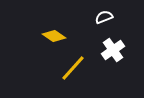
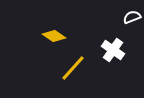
white semicircle: moved 28 px right
white cross: rotated 20 degrees counterclockwise
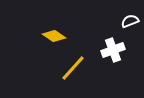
white semicircle: moved 2 px left, 4 px down
white cross: rotated 35 degrees clockwise
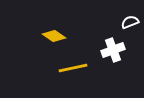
white semicircle: moved 1 px down
yellow line: rotated 36 degrees clockwise
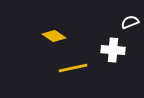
white cross: rotated 25 degrees clockwise
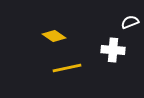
yellow line: moved 6 px left
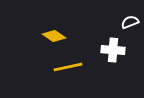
yellow line: moved 1 px right, 1 px up
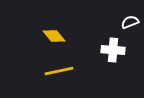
yellow diamond: rotated 15 degrees clockwise
yellow line: moved 9 px left, 4 px down
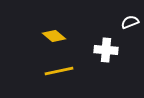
yellow diamond: rotated 10 degrees counterclockwise
white cross: moved 7 px left
